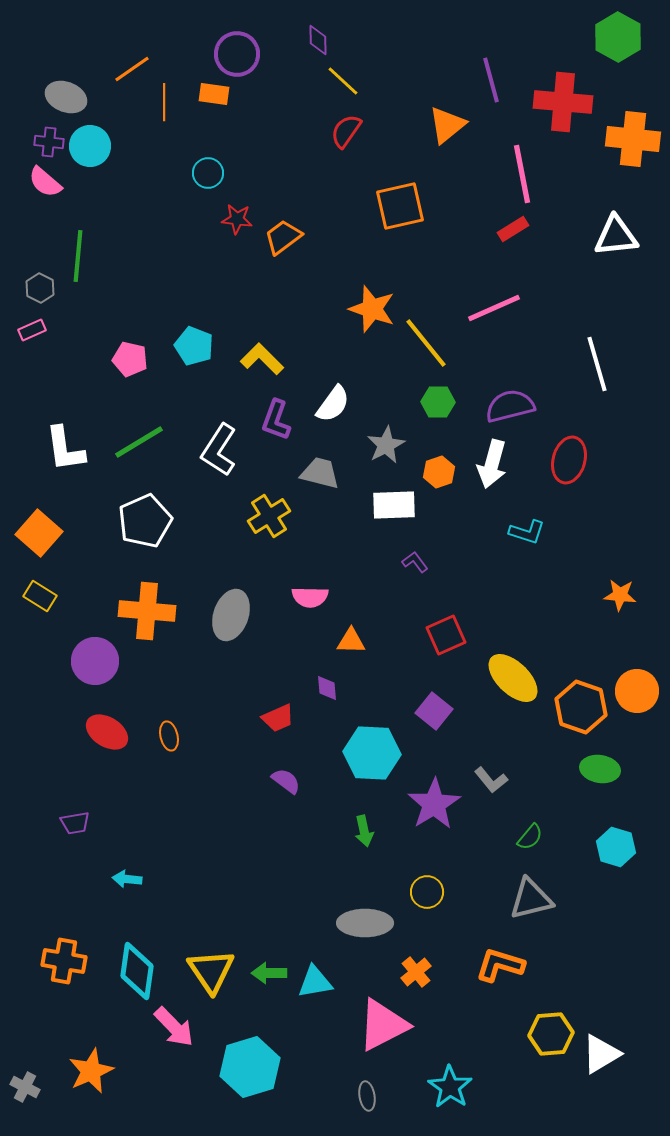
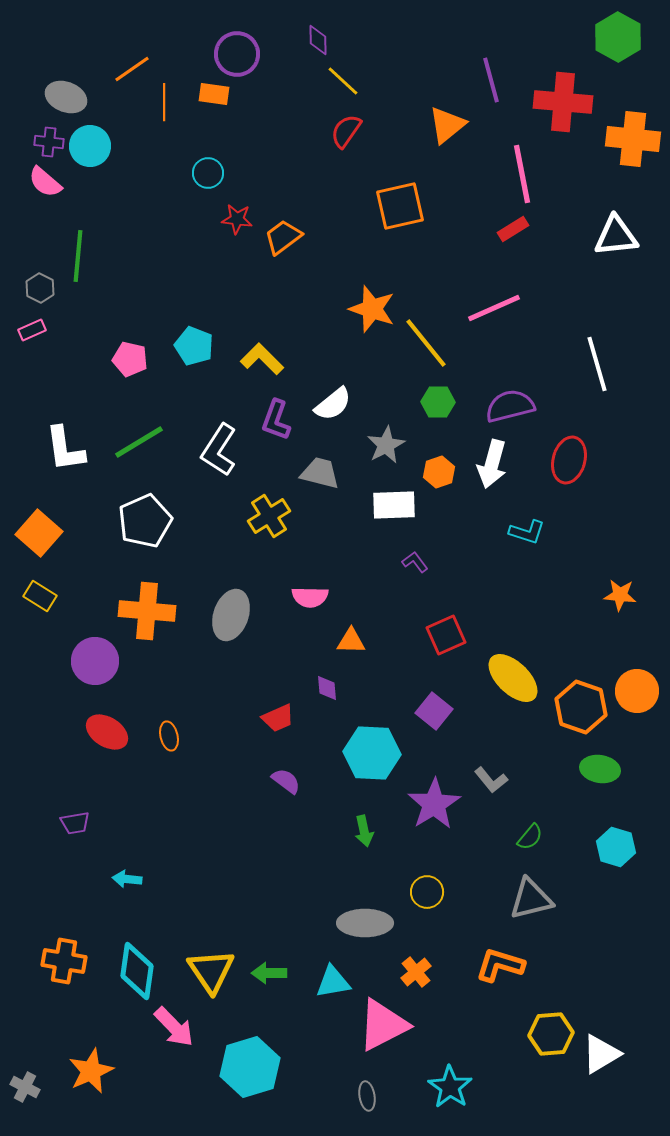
white semicircle at (333, 404): rotated 15 degrees clockwise
cyan triangle at (315, 982): moved 18 px right
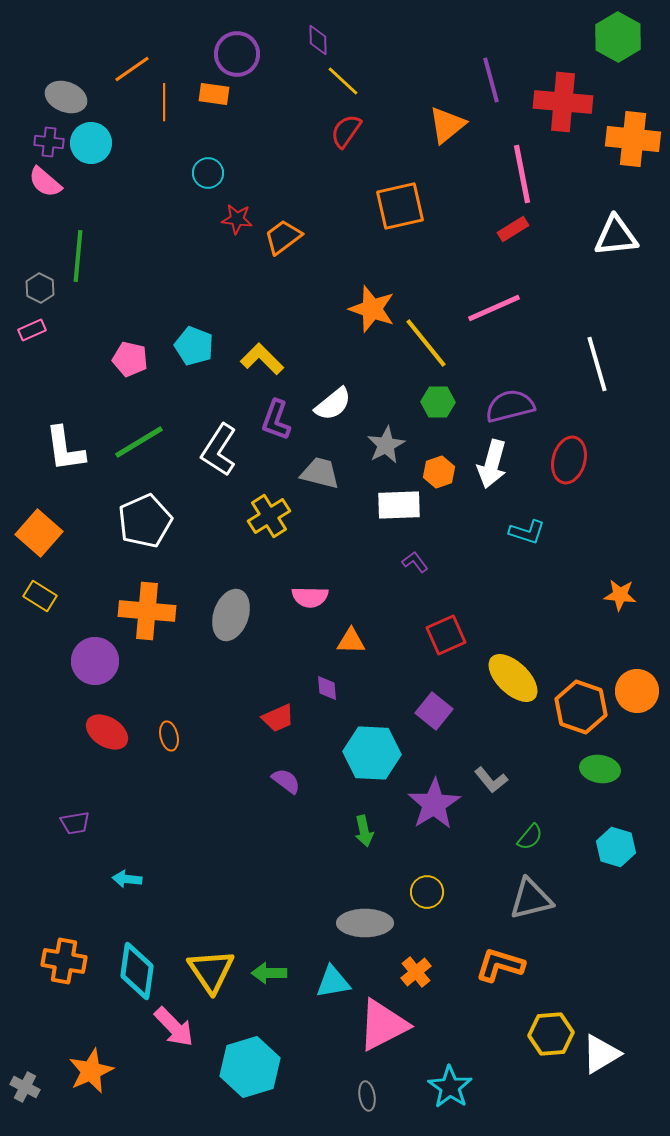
cyan circle at (90, 146): moved 1 px right, 3 px up
white rectangle at (394, 505): moved 5 px right
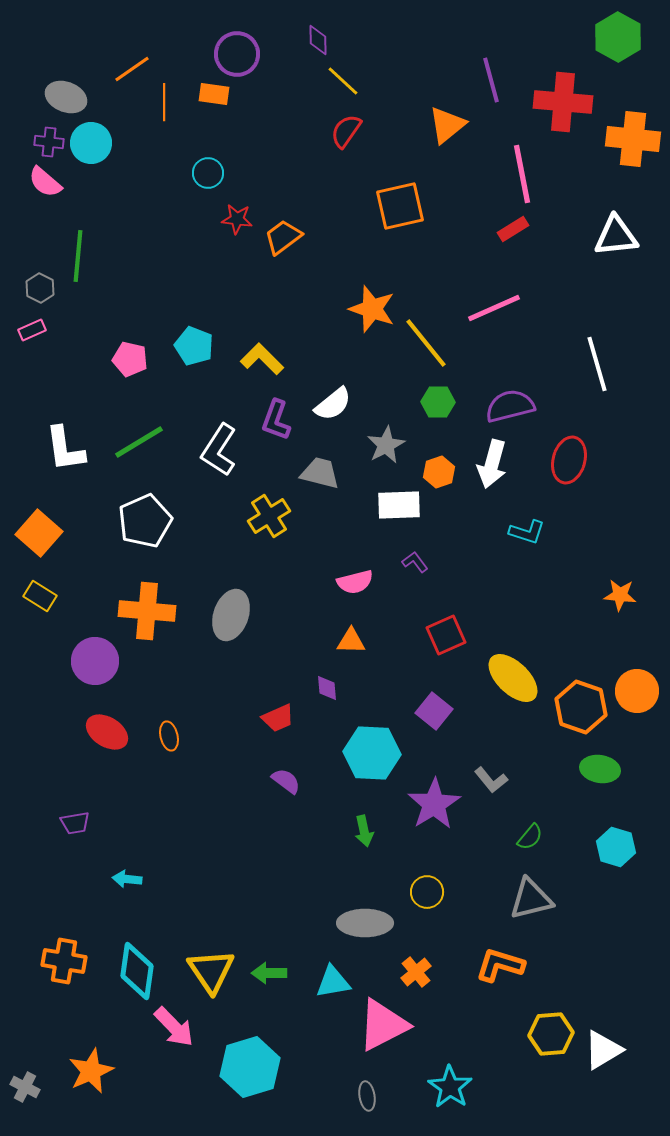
pink semicircle at (310, 597): moved 45 px right, 15 px up; rotated 15 degrees counterclockwise
white triangle at (601, 1054): moved 2 px right, 4 px up
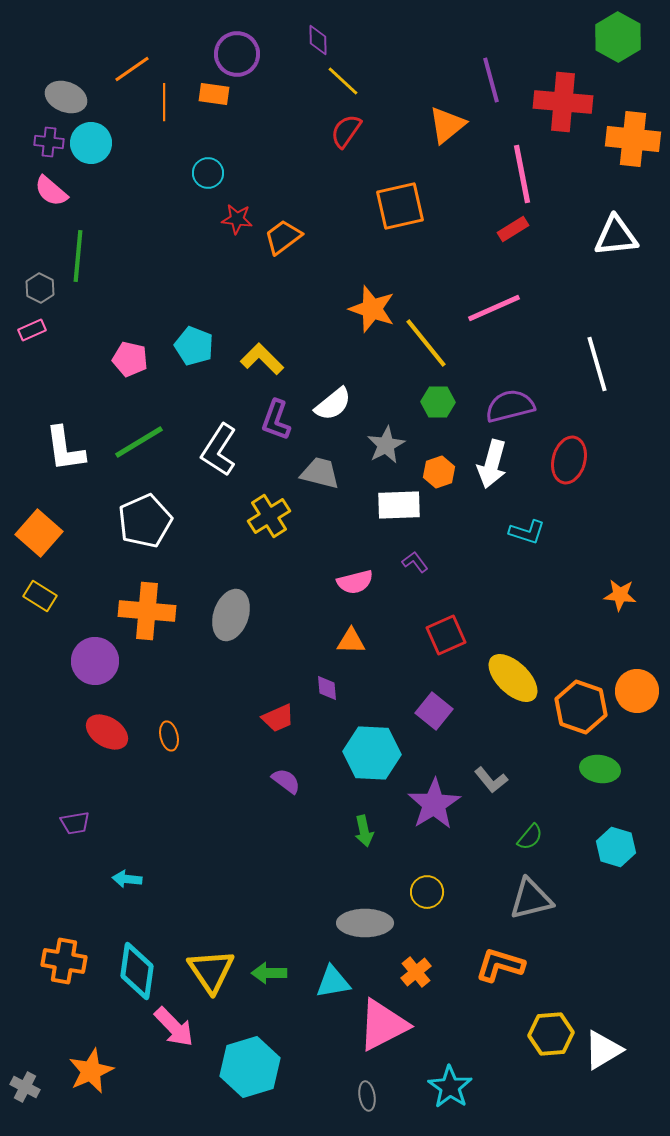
pink semicircle at (45, 182): moved 6 px right, 9 px down
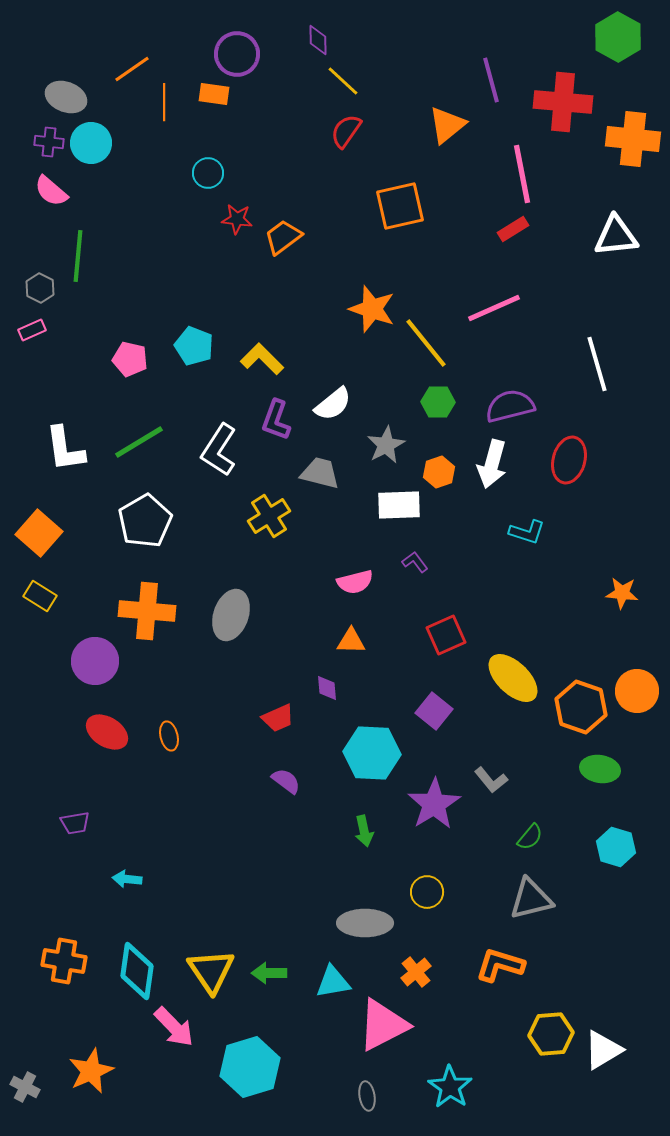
white pentagon at (145, 521): rotated 6 degrees counterclockwise
orange star at (620, 595): moved 2 px right, 2 px up
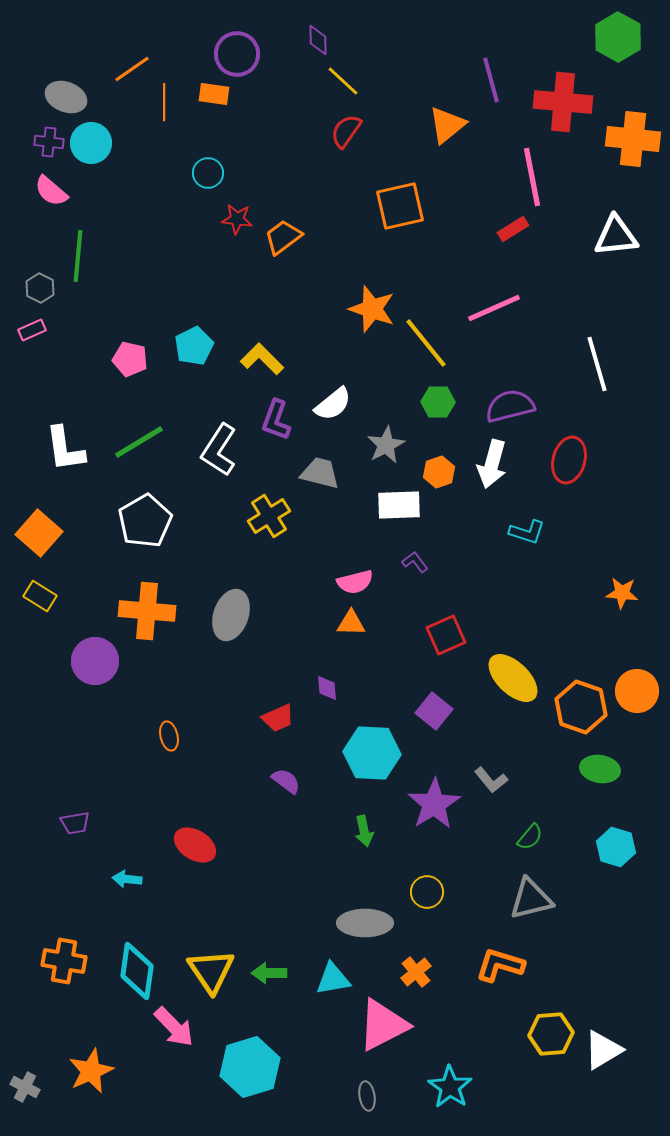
pink line at (522, 174): moved 10 px right, 3 px down
cyan pentagon at (194, 346): rotated 24 degrees clockwise
orange triangle at (351, 641): moved 18 px up
red ellipse at (107, 732): moved 88 px right, 113 px down
cyan triangle at (333, 982): moved 3 px up
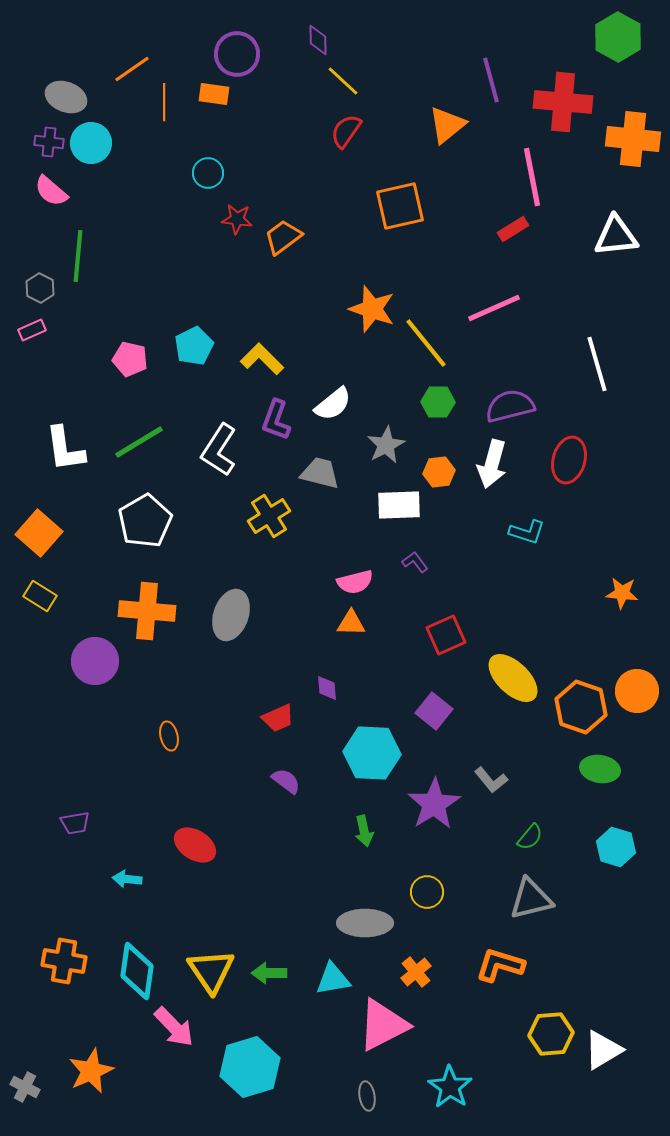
orange hexagon at (439, 472): rotated 12 degrees clockwise
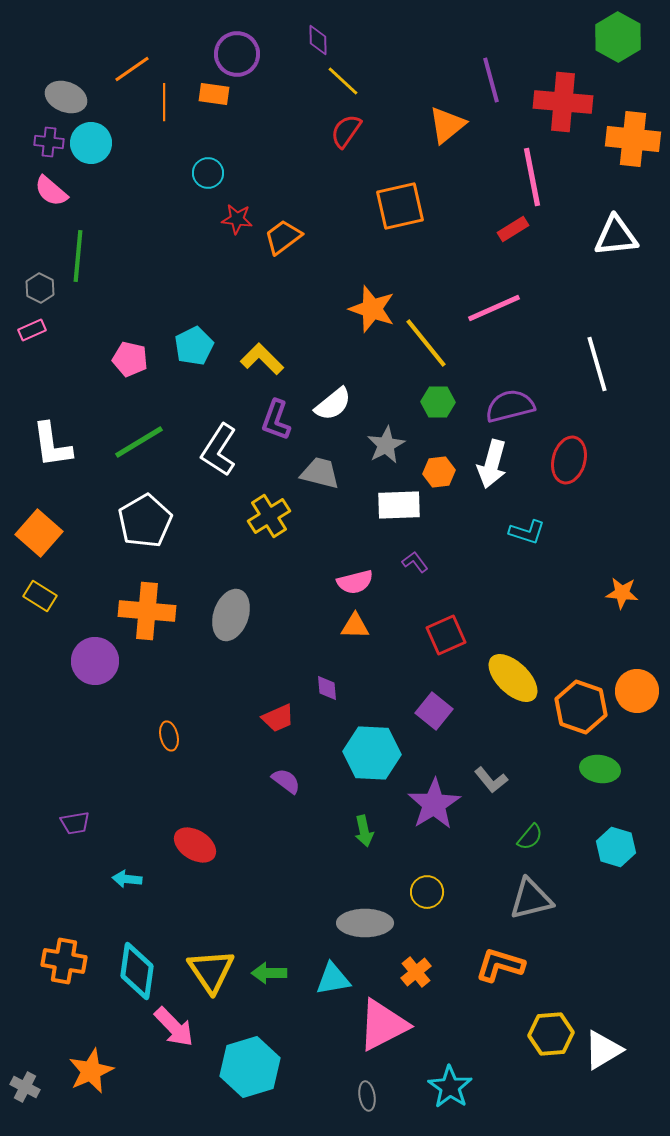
white L-shape at (65, 449): moved 13 px left, 4 px up
orange triangle at (351, 623): moved 4 px right, 3 px down
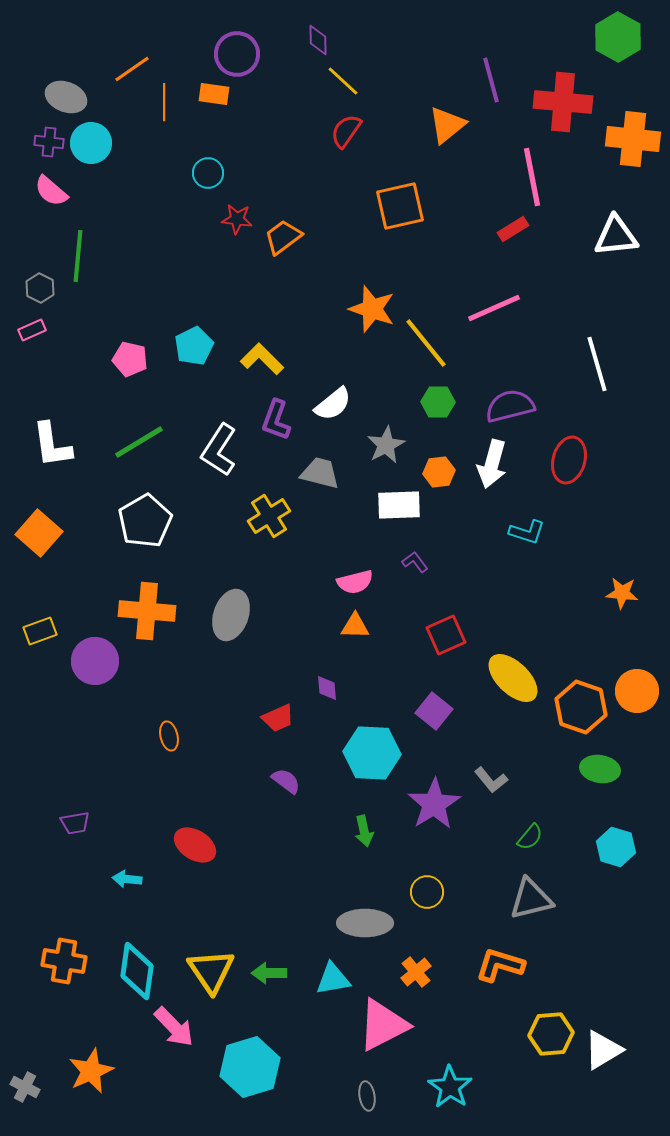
yellow rectangle at (40, 596): moved 35 px down; rotated 52 degrees counterclockwise
